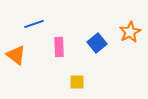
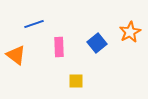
yellow square: moved 1 px left, 1 px up
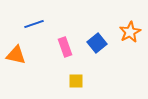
pink rectangle: moved 6 px right; rotated 18 degrees counterclockwise
orange triangle: rotated 25 degrees counterclockwise
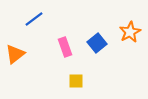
blue line: moved 5 px up; rotated 18 degrees counterclockwise
orange triangle: moved 1 px left, 1 px up; rotated 50 degrees counterclockwise
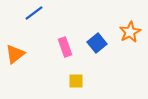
blue line: moved 6 px up
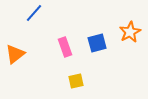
blue line: rotated 12 degrees counterclockwise
blue square: rotated 24 degrees clockwise
yellow square: rotated 14 degrees counterclockwise
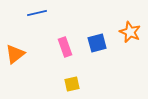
blue line: moved 3 px right; rotated 36 degrees clockwise
orange star: rotated 20 degrees counterclockwise
yellow square: moved 4 px left, 3 px down
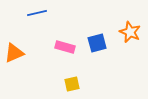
pink rectangle: rotated 54 degrees counterclockwise
orange triangle: moved 1 px left, 1 px up; rotated 15 degrees clockwise
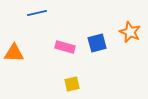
orange triangle: rotated 25 degrees clockwise
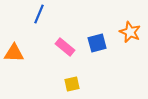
blue line: moved 2 px right, 1 px down; rotated 54 degrees counterclockwise
pink rectangle: rotated 24 degrees clockwise
